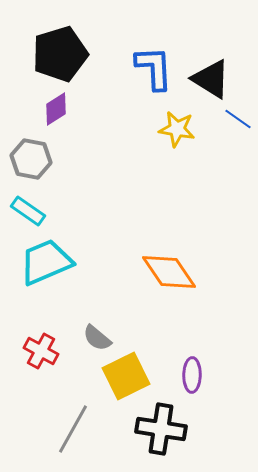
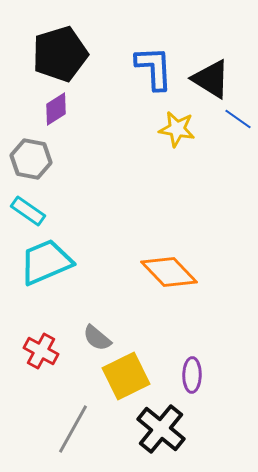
orange diamond: rotated 10 degrees counterclockwise
black cross: rotated 30 degrees clockwise
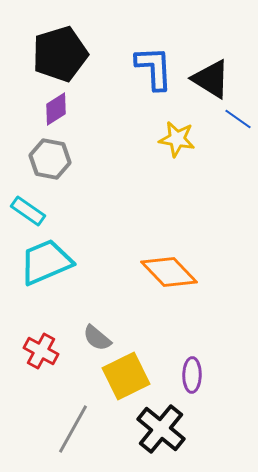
yellow star: moved 10 px down
gray hexagon: moved 19 px right
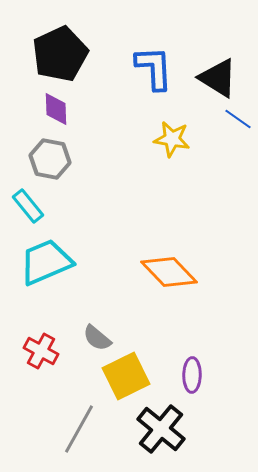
black pentagon: rotated 8 degrees counterclockwise
black triangle: moved 7 px right, 1 px up
purple diamond: rotated 60 degrees counterclockwise
yellow star: moved 5 px left
cyan rectangle: moved 5 px up; rotated 16 degrees clockwise
gray line: moved 6 px right
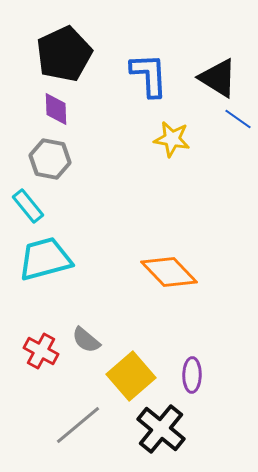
black pentagon: moved 4 px right
blue L-shape: moved 5 px left, 7 px down
cyan trapezoid: moved 1 px left, 3 px up; rotated 8 degrees clockwise
gray semicircle: moved 11 px left, 2 px down
yellow square: moved 5 px right; rotated 15 degrees counterclockwise
gray line: moved 1 px left, 4 px up; rotated 21 degrees clockwise
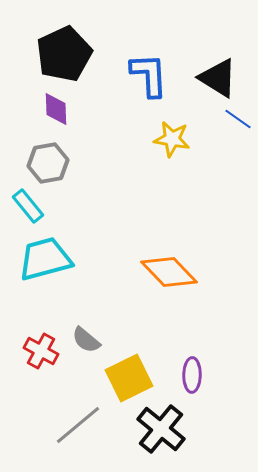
gray hexagon: moved 2 px left, 4 px down; rotated 21 degrees counterclockwise
yellow square: moved 2 px left, 2 px down; rotated 15 degrees clockwise
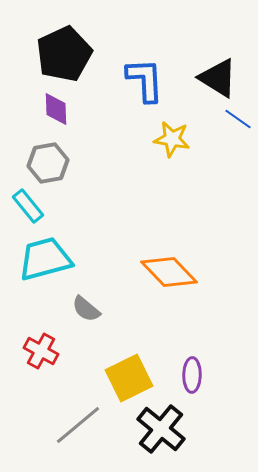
blue L-shape: moved 4 px left, 5 px down
gray semicircle: moved 31 px up
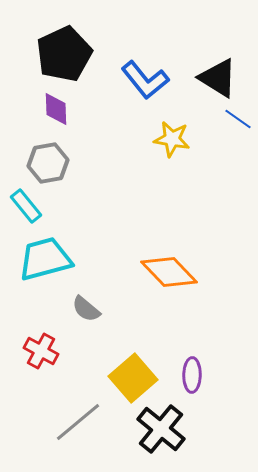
blue L-shape: rotated 144 degrees clockwise
cyan rectangle: moved 2 px left
yellow square: moved 4 px right; rotated 15 degrees counterclockwise
gray line: moved 3 px up
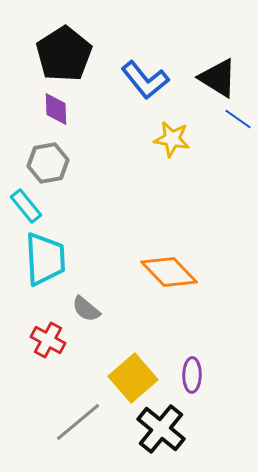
black pentagon: rotated 8 degrees counterclockwise
cyan trapezoid: rotated 102 degrees clockwise
red cross: moved 7 px right, 11 px up
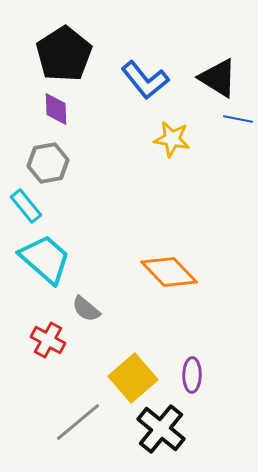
blue line: rotated 24 degrees counterclockwise
cyan trapezoid: rotated 46 degrees counterclockwise
